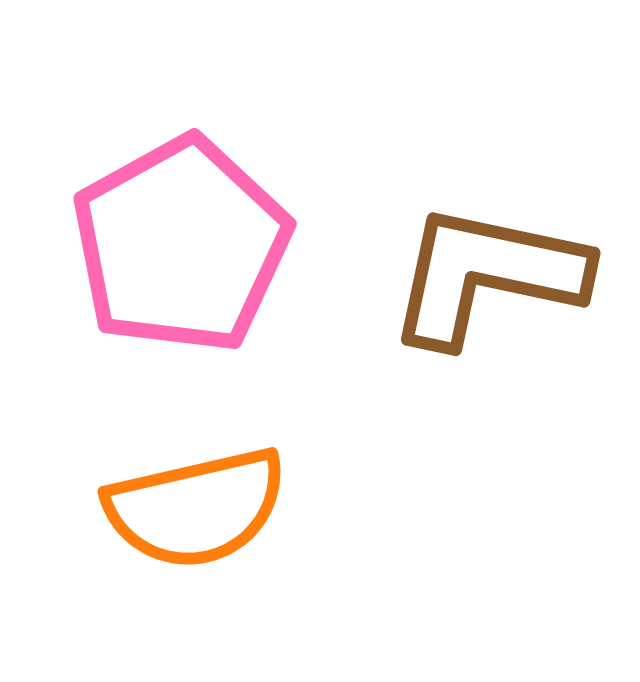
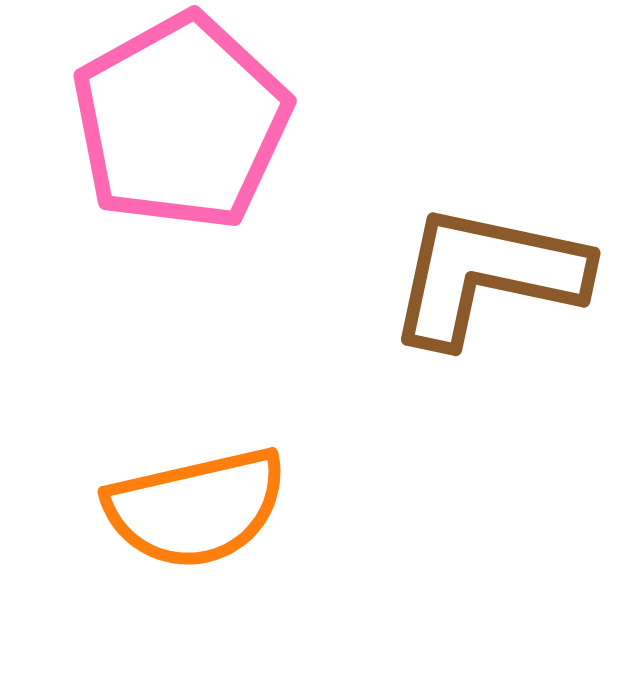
pink pentagon: moved 123 px up
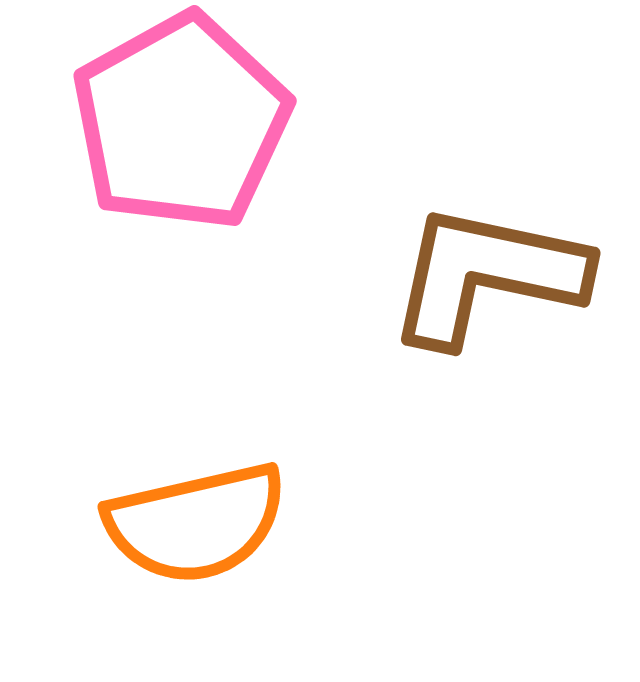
orange semicircle: moved 15 px down
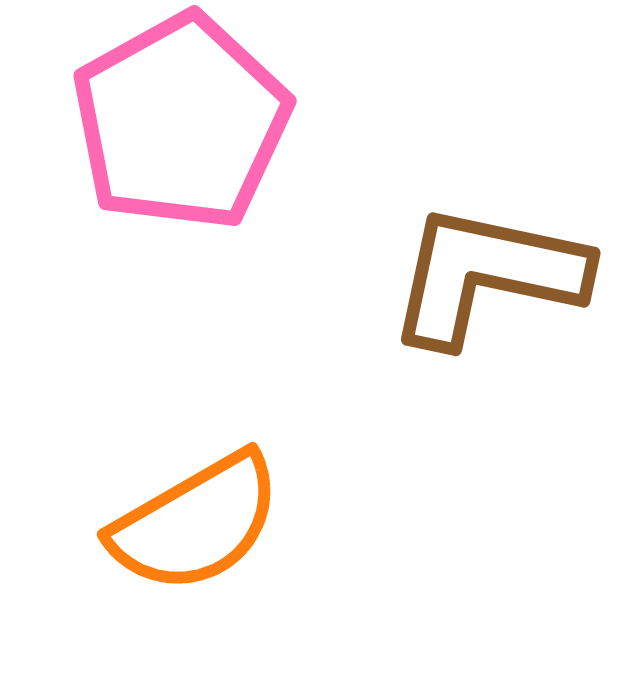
orange semicircle: rotated 17 degrees counterclockwise
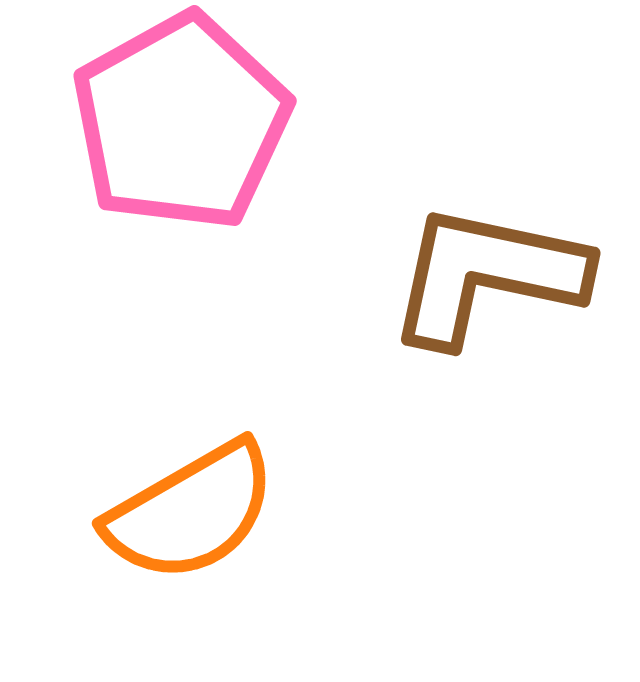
orange semicircle: moved 5 px left, 11 px up
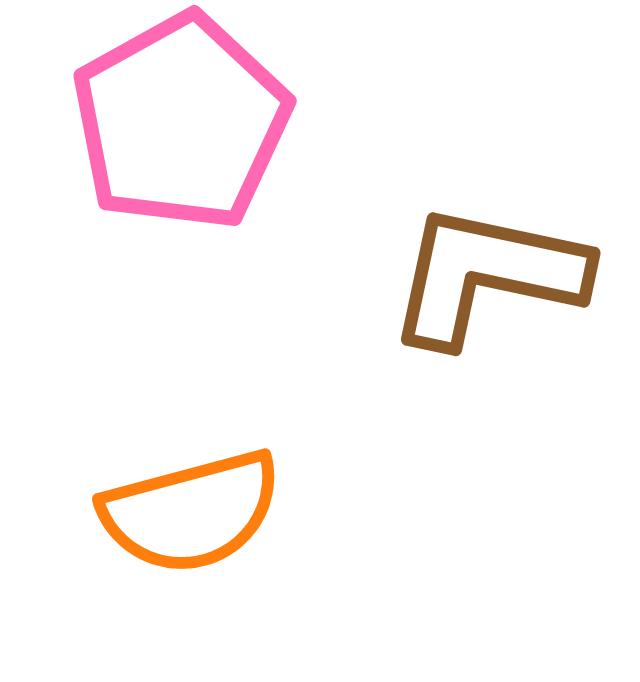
orange semicircle: rotated 15 degrees clockwise
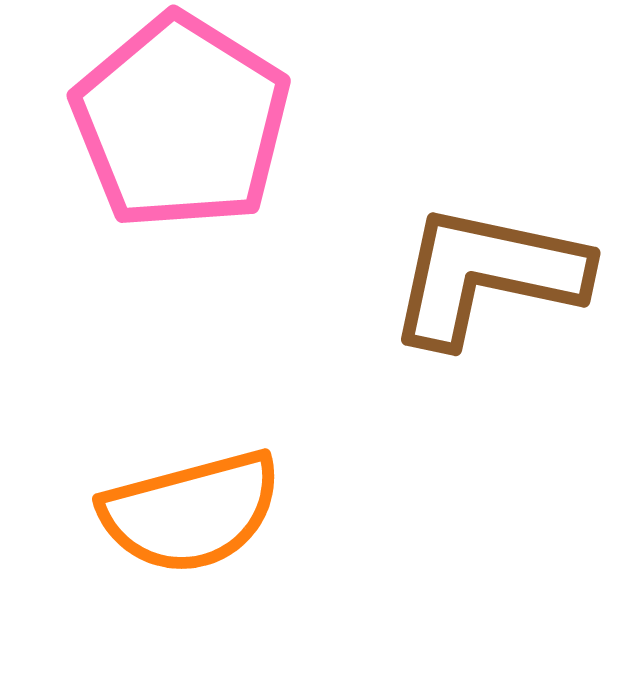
pink pentagon: rotated 11 degrees counterclockwise
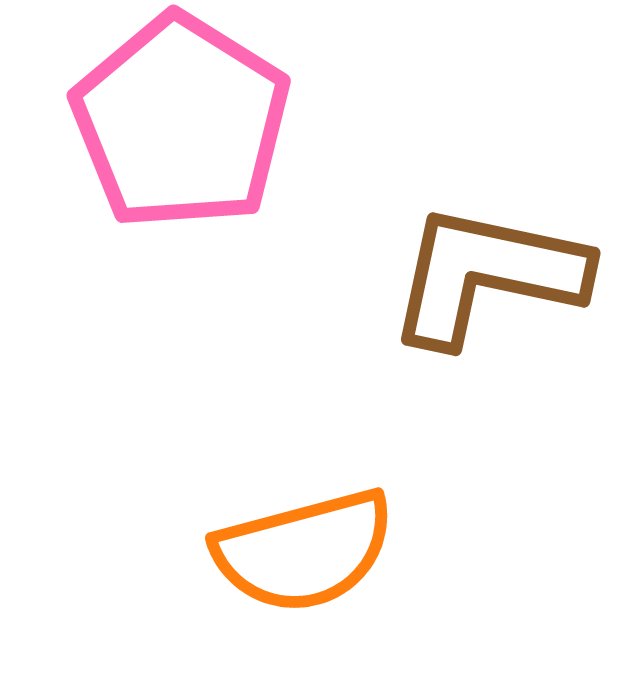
orange semicircle: moved 113 px right, 39 px down
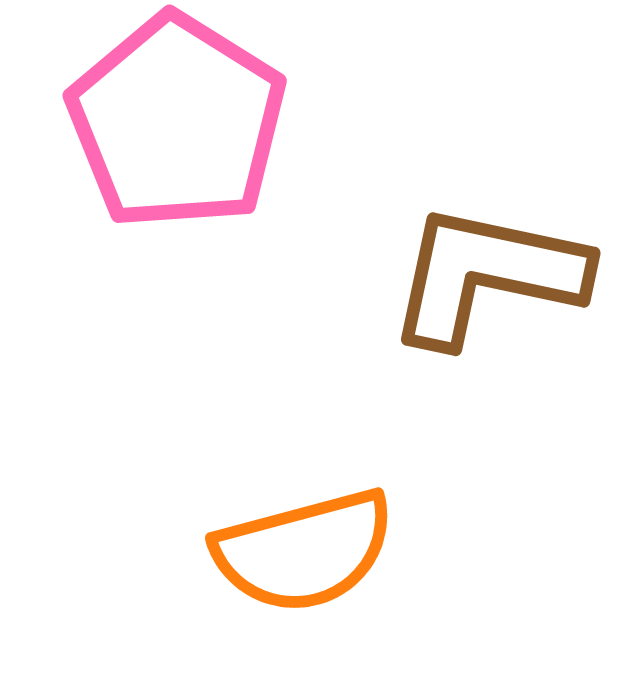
pink pentagon: moved 4 px left
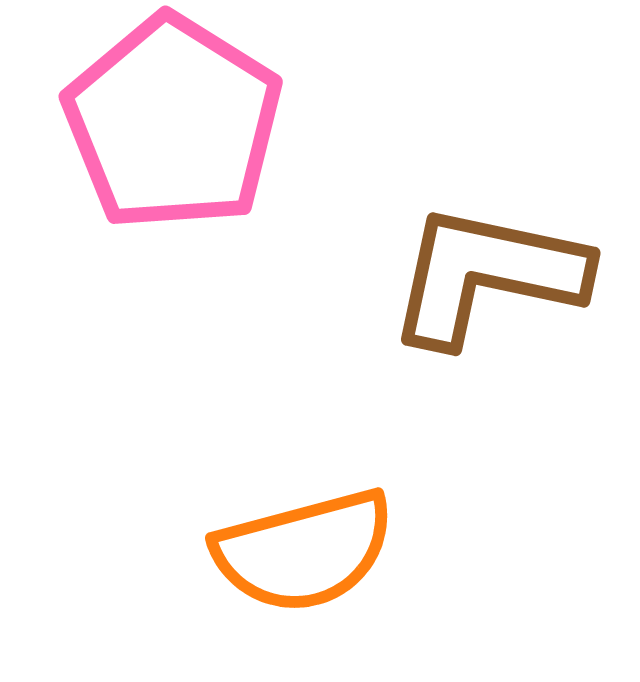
pink pentagon: moved 4 px left, 1 px down
